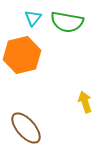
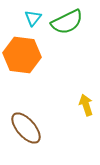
green semicircle: rotated 36 degrees counterclockwise
orange hexagon: rotated 21 degrees clockwise
yellow arrow: moved 1 px right, 3 px down
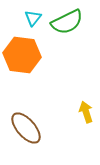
yellow arrow: moved 7 px down
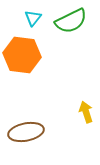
green semicircle: moved 4 px right, 1 px up
brown ellipse: moved 4 px down; rotated 60 degrees counterclockwise
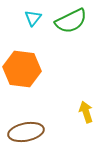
orange hexagon: moved 14 px down
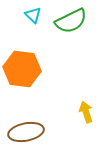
cyan triangle: moved 3 px up; rotated 24 degrees counterclockwise
